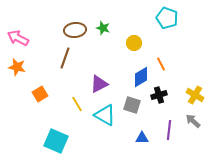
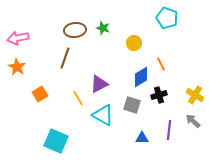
pink arrow: rotated 40 degrees counterclockwise
orange star: rotated 18 degrees clockwise
yellow line: moved 1 px right, 6 px up
cyan triangle: moved 2 px left
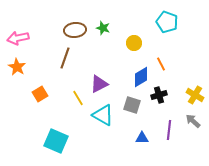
cyan pentagon: moved 4 px down
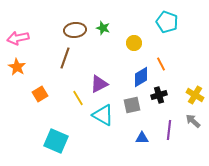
gray square: rotated 30 degrees counterclockwise
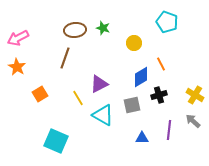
pink arrow: rotated 15 degrees counterclockwise
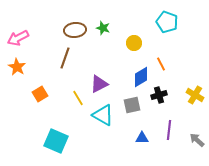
gray arrow: moved 4 px right, 19 px down
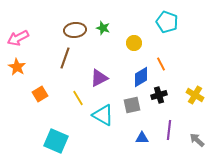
purple triangle: moved 6 px up
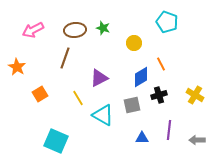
pink arrow: moved 15 px right, 8 px up
gray arrow: rotated 42 degrees counterclockwise
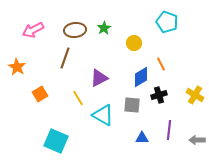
green star: moved 1 px right; rotated 24 degrees clockwise
gray square: rotated 18 degrees clockwise
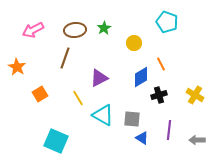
gray square: moved 14 px down
blue triangle: rotated 32 degrees clockwise
